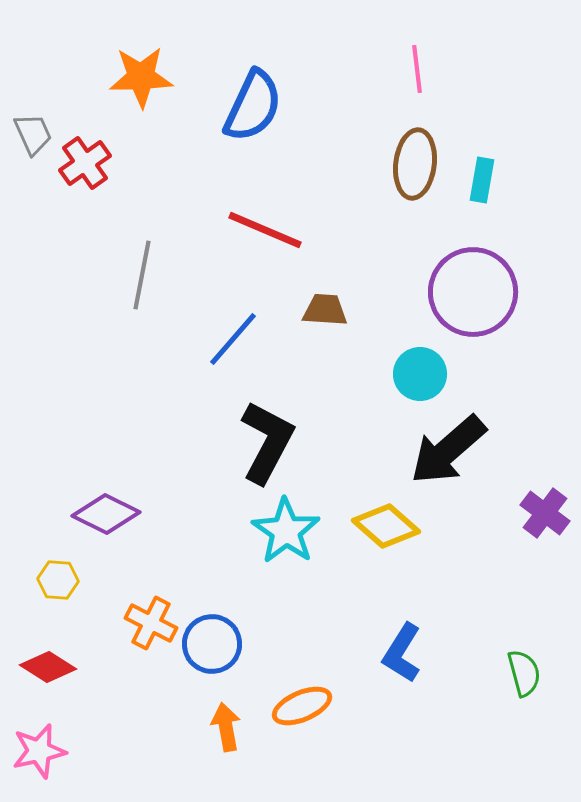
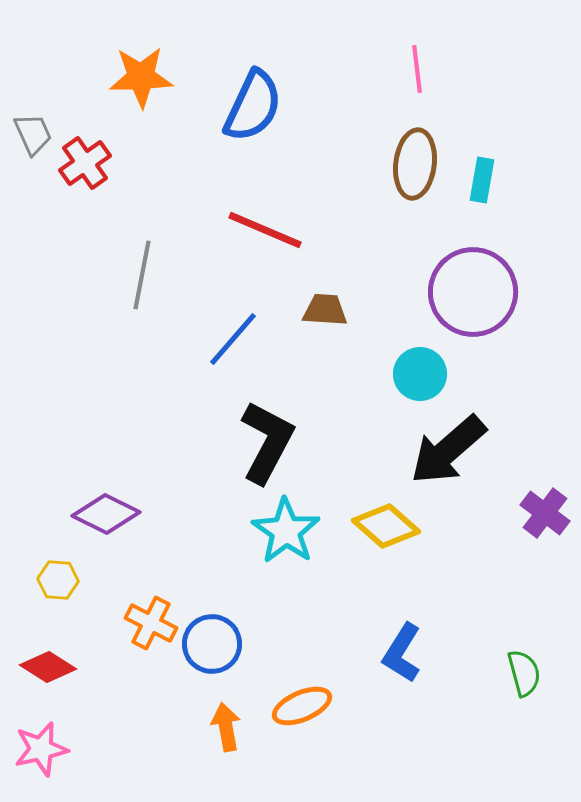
pink star: moved 2 px right, 2 px up
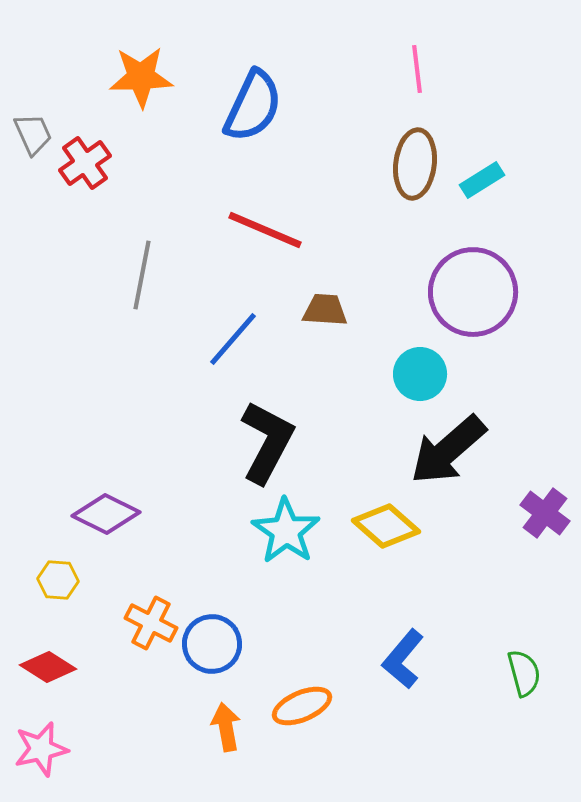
cyan rectangle: rotated 48 degrees clockwise
blue L-shape: moved 1 px right, 6 px down; rotated 8 degrees clockwise
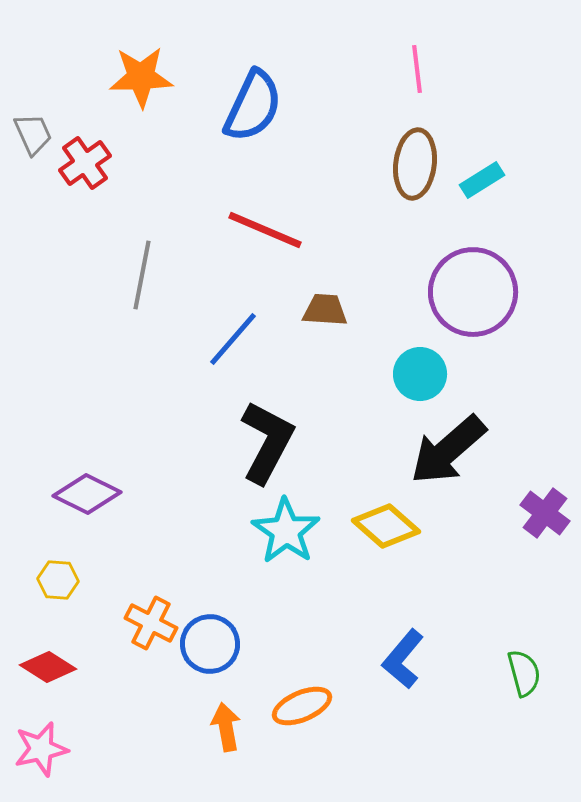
purple diamond: moved 19 px left, 20 px up
blue circle: moved 2 px left
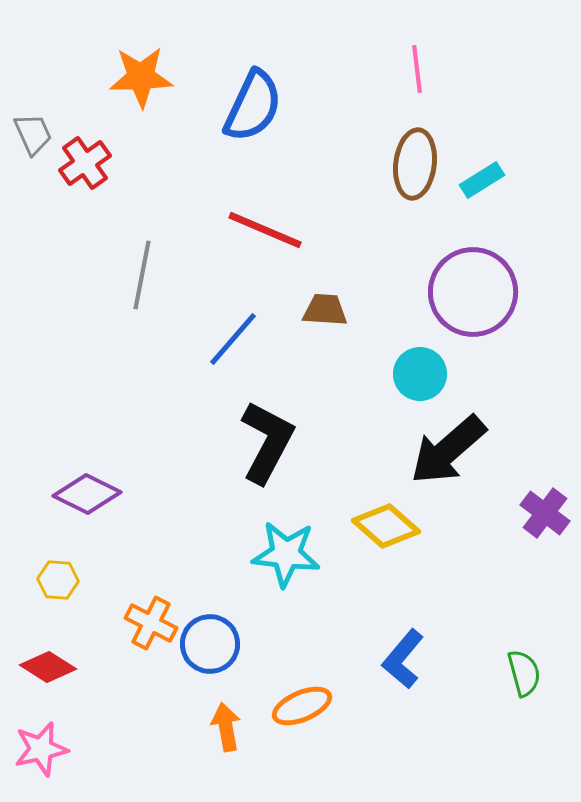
cyan star: moved 23 px down; rotated 28 degrees counterclockwise
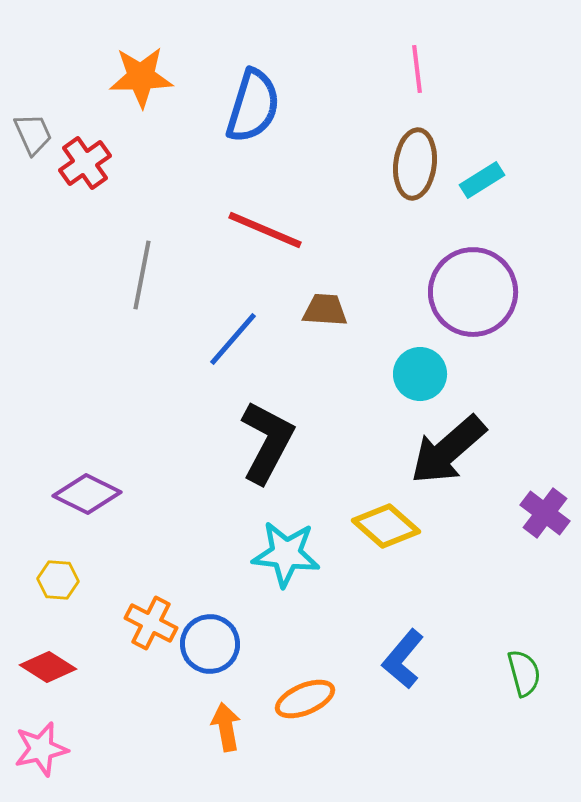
blue semicircle: rotated 8 degrees counterclockwise
orange ellipse: moved 3 px right, 7 px up
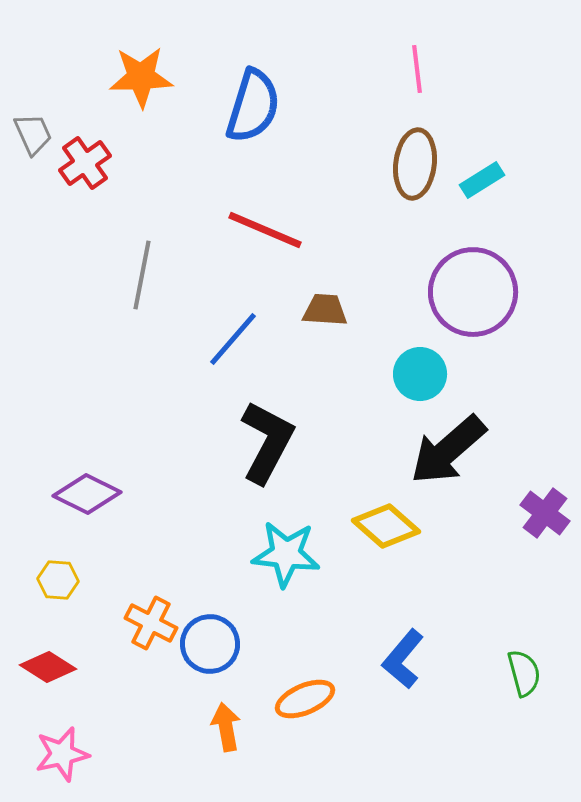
pink star: moved 21 px right, 5 px down
